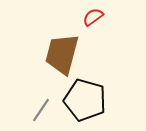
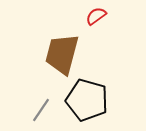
red semicircle: moved 3 px right, 1 px up
black pentagon: moved 2 px right
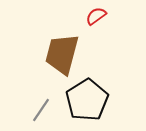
black pentagon: rotated 24 degrees clockwise
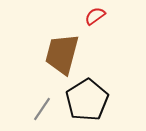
red semicircle: moved 1 px left
gray line: moved 1 px right, 1 px up
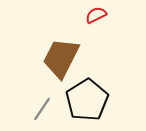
red semicircle: moved 1 px right, 1 px up; rotated 10 degrees clockwise
brown trapezoid: moved 1 px left, 4 px down; rotated 12 degrees clockwise
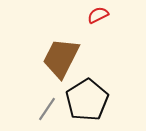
red semicircle: moved 2 px right
gray line: moved 5 px right
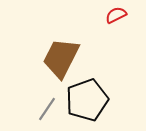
red semicircle: moved 18 px right
black pentagon: rotated 12 degrees clockwise
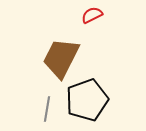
red semicircle: moved 24 px left
gray line: rotated 25 degrees counterclockwise
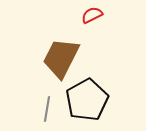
black pentagon: rotated 9 degrees counterclockwise
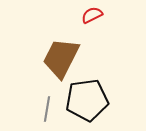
black pentagon: rotated 21 degrees clockwise
